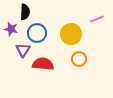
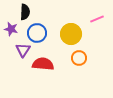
orange circle: moved 1 px up
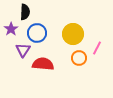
pink line: moved 29 px down; rotated 40 degrees counterclockwise
purple star: rotated 24 degrees clockwise
yellow circle: moved 2 px right
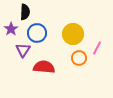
red semicircle: moved 1 px right, 3 px down
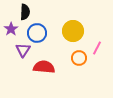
yellow circle: moved 3 px up
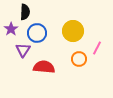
orange circle: moved 1 px down
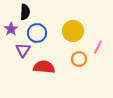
pink line: moved 1 px right, 1 px up
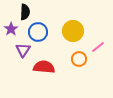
blue circle: moved 1 px right, 1 px up
pink line: rotated 24 degrees clockwise
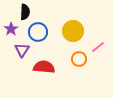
purple triangle: moved 1 px left
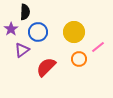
yellow circle: moved 1 px right, 1 px down
purple triangle: rotated 21 degrees clockwise
red semicircle: moved 2 px right; rotated 50 degrees counterclockwise
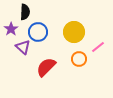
purple triangle: moved 1 px right, 3 px up; rotated 42 degrees counterclockwise
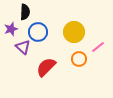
purple star: rotated 16 degrees clockwise
